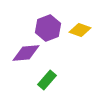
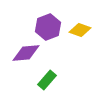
purple hexagon: moved 1 px up
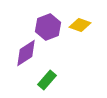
yellow diamond: moved 5 px up
purple diamond: rotated 28 degrees counterclockwise
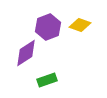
green rectangle: rotated 30 degrees clockwise
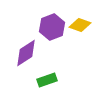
purple hexagon: moved 4 px right
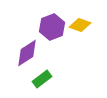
purple diamond: moved 1 px right
green rectangle: moved 5 px left, 1 px up; rotated 18 degrees counterclockwise
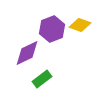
purple hexagon: moved 2 px down
purple diamond: rotated 8 degrees clockwise
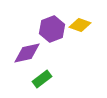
purple diamond: rotated 12 degrees clockwise
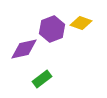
yellow diamond: moved 1 px right, 2 px up
purple diamond: moved 3 px left, 4 px up
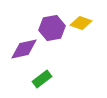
purple hexagon: moved 1 px up; rotated 10 degrees clockwise
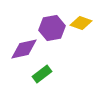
green rectangle: moved 5 px up
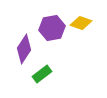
purple diamond: rotated 44 degrees counterclockwise
